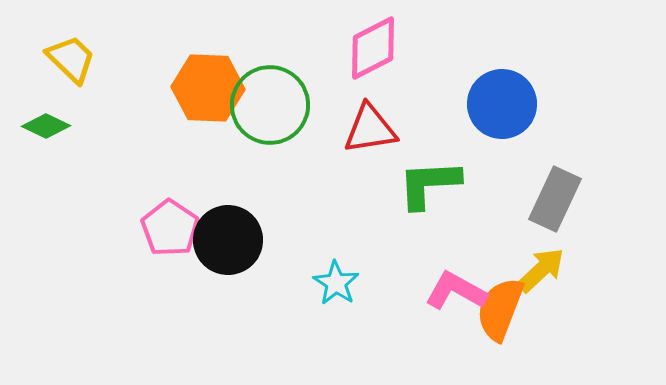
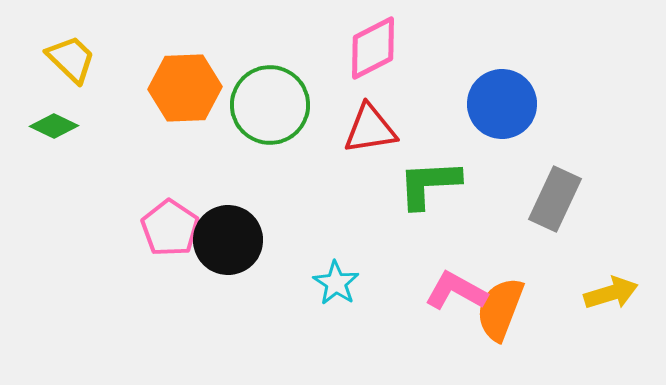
orange hexagon: moved 23 px left; rotated 4 degrees counterclockwise
green diamond: moved 8 px right
yellow arrow: moved 70 px right, 23 px down; rotated 26 degrees clockwise
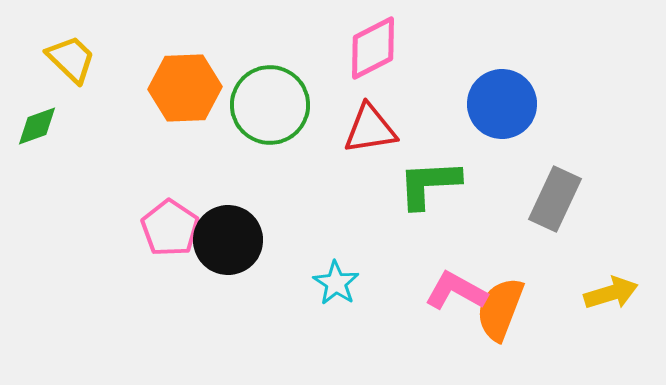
green diamond: moved 17 px left; rotated 45 degrees counterclockwise
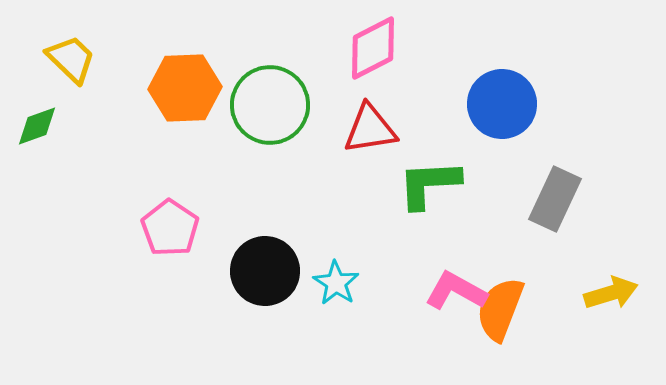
black circle: moved 37 px right, 31 px down
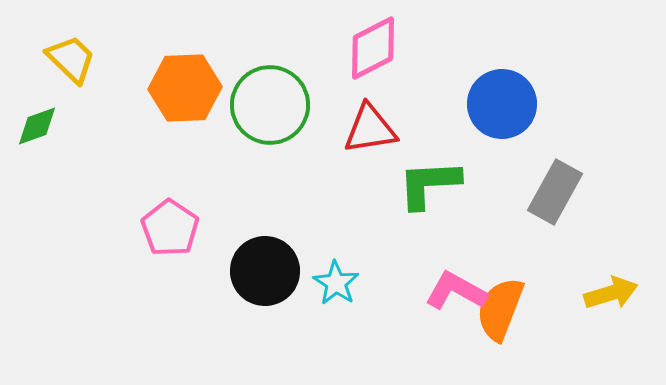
gray rectangle: moved 7 px up; rotated 4 degrees clockwise
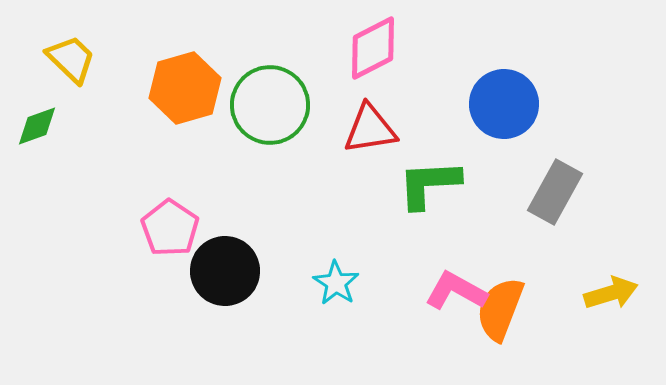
orange hexagon: rotated 14 degrees counterclockwise
blue circle: moved 2 px right
black circle: moved 40 px left
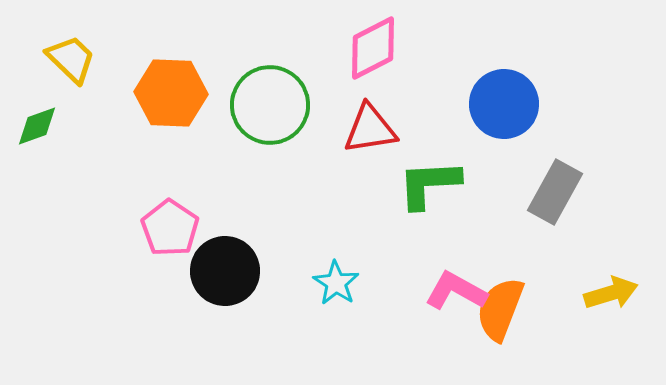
orange hexagon: moved 14 px left, 5 px down; rotated 18 degrees clockwise
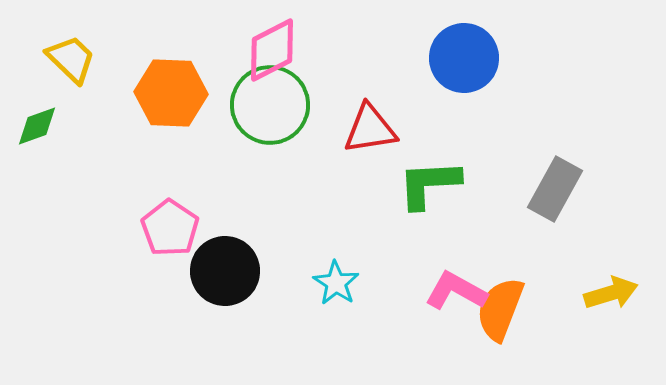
pink diamond: moved 101 px left, 2 px down
blue circle: moved 40 px left, 46 px up
gray rectangle: moved 3 px up
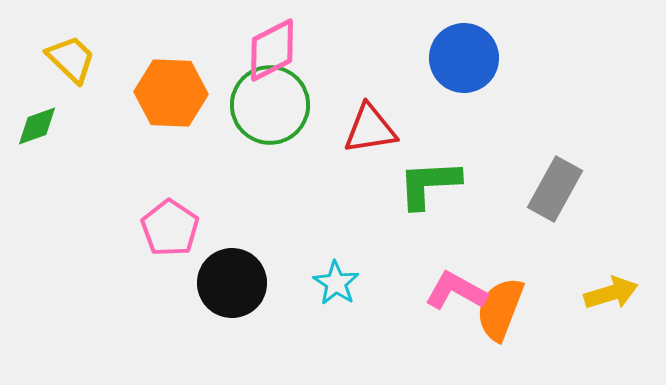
black circle: moved 7 px right, 12 px down
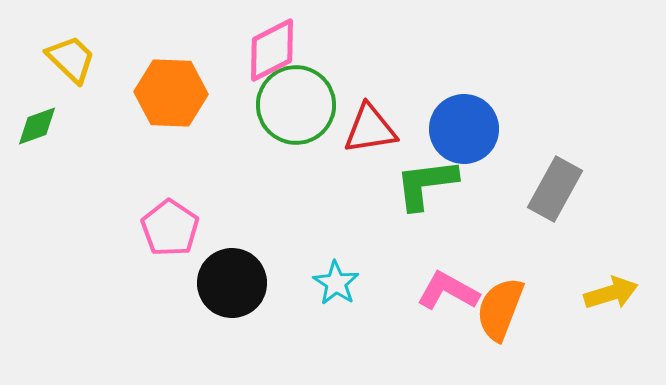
blue circle: moved 71 px down
green circle: moved 26 px right
green L-shape: moved 3 px left; rotated 4 degrees counterclockwise
pink L-shape: moved 8 px left
